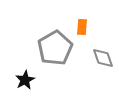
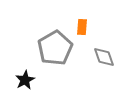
gray diamond: moved 1 px right, 1 px up
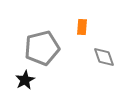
gray pentagon: moved 13 px left; rotated 16 degrees clockwise
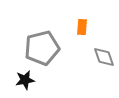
black star: rotated 18 degrees clockwise
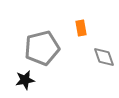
orange rectangle: moved 1 px left, 1 px down; rotated 14 degrees counterclockwise
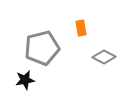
gray diamond: rotated 45 degrees counterclockwise
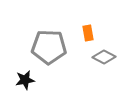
orange rectangle: moved 7 px right, 5 px down
gray pentagon: moved 7 px right, 1 px up; rotated 16 degrees clockwise
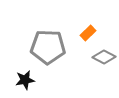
orange rectangle: rotated 56 degrees clockwise
gray pentagon: moved 1 px left
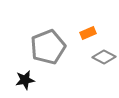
orange rectangle: rotated 21 degrees clockwise
gray pentagon: rotated 24 degrees counterclockwise
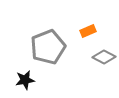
orange rectangle: moved 2 px up
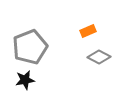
gray pentagon: moved 18 px left
gray diamond: moved 5 px left
